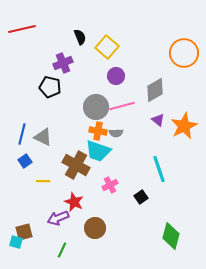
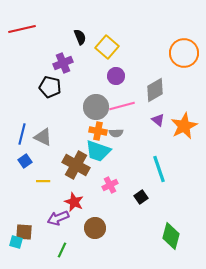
brown square: rotated 18 degrees clockwise
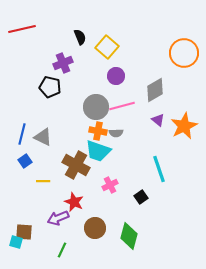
green diamond: moved 42 px left
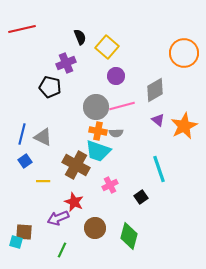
purple cross: moved 3 px right
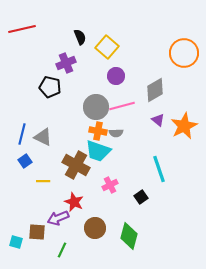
brown square: moved 13 px right
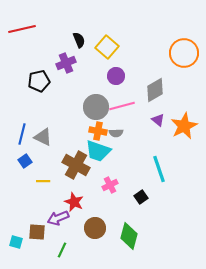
black semicircle: moved 1 px left, 3 px down
black pentagon: moved 11 px left, 6 px up; rotated 25 degrees counterclockwise
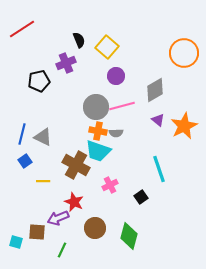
red line: rotated 20 degrees counterclockwise
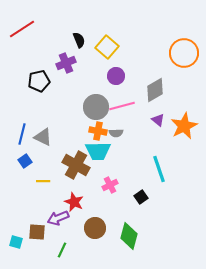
cyan trapezoid: rotated 20 degrees counterclockwise
